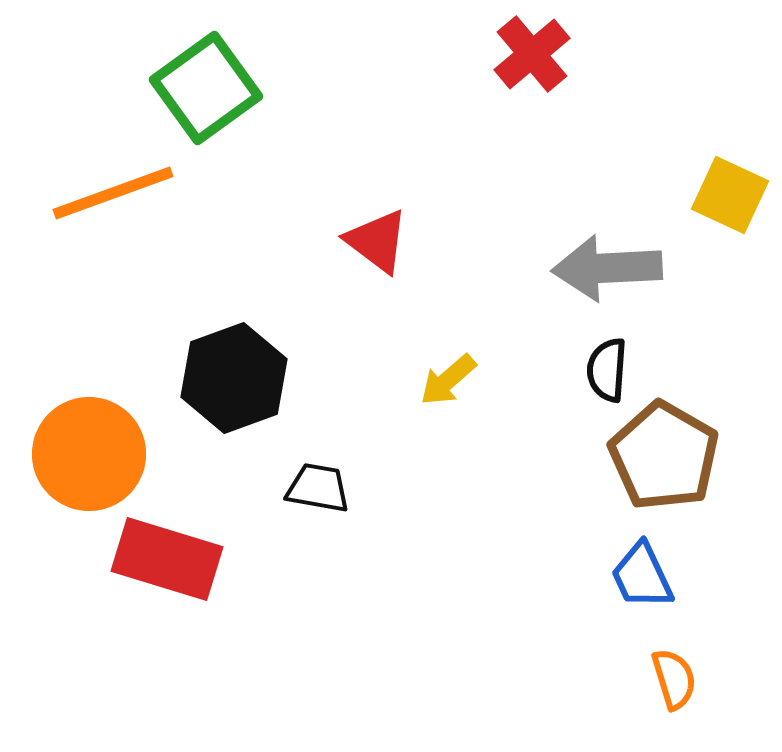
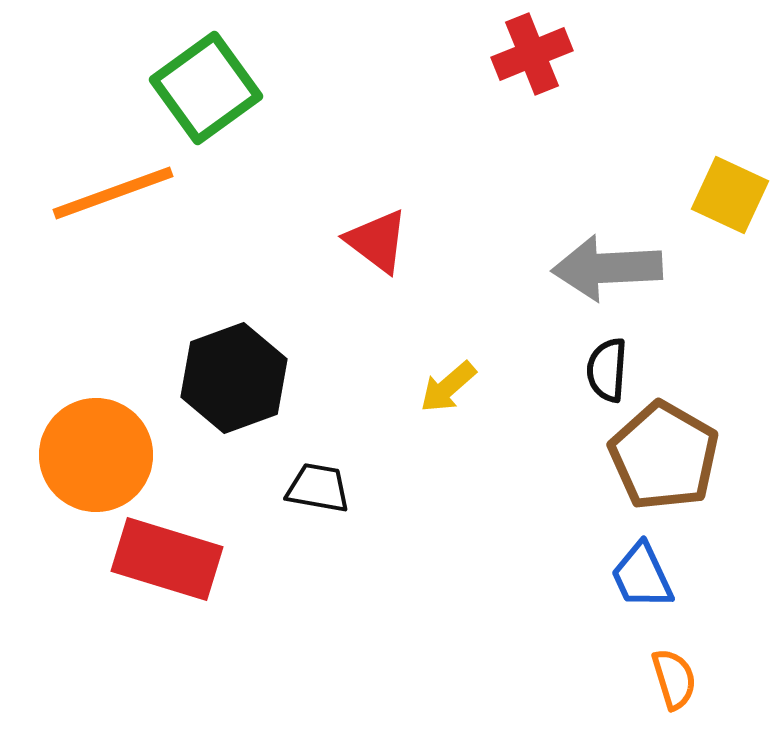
red cross: rotated 18 degrees clockwise
yellow arrow: moved 7 px down
orange circle: moved 7 px right, 1 px down
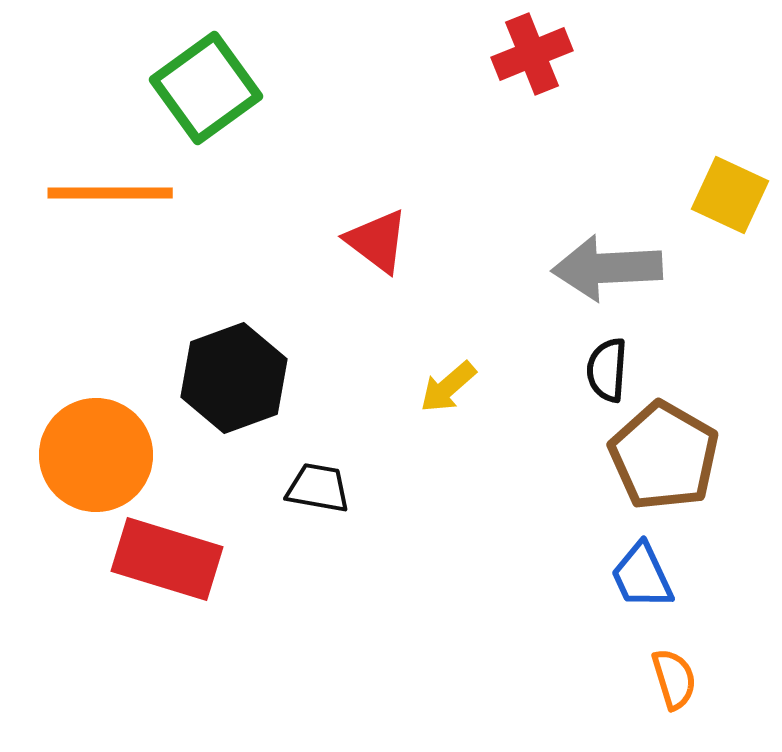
orange line: moved 3 px left; rotated 20 degrees clockwise
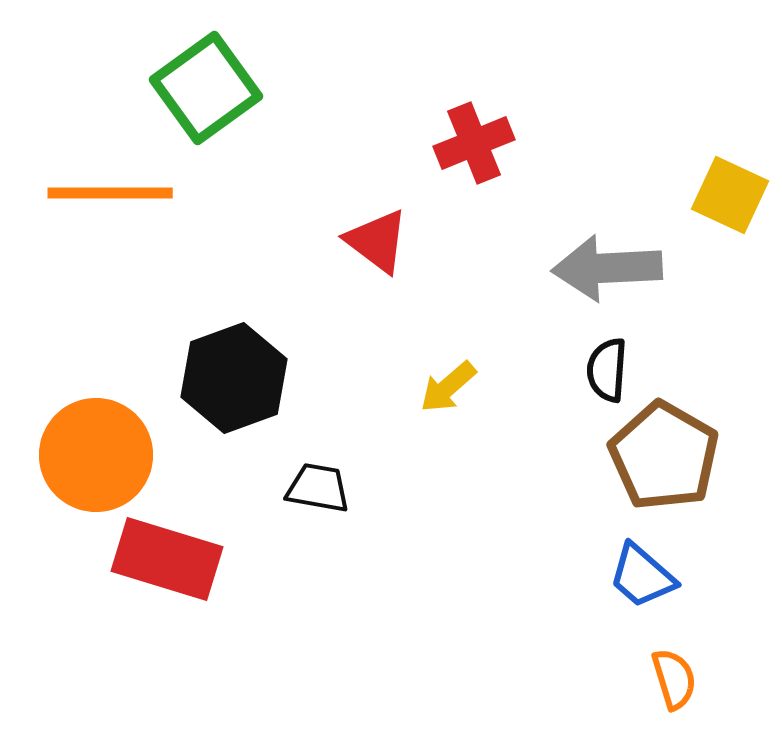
red cross: moved 58 px left, 89 px down
blue trapezoid: rotated 24 degrees counterclockwise
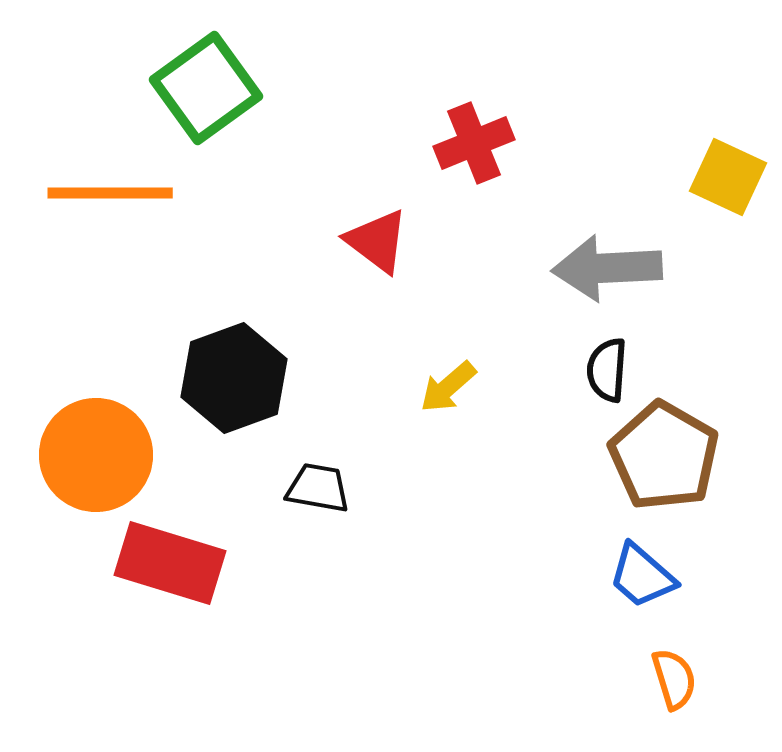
yellow square: moved 2 px left, 18 px up
red rectangle: moved 3 px right, 4 px down
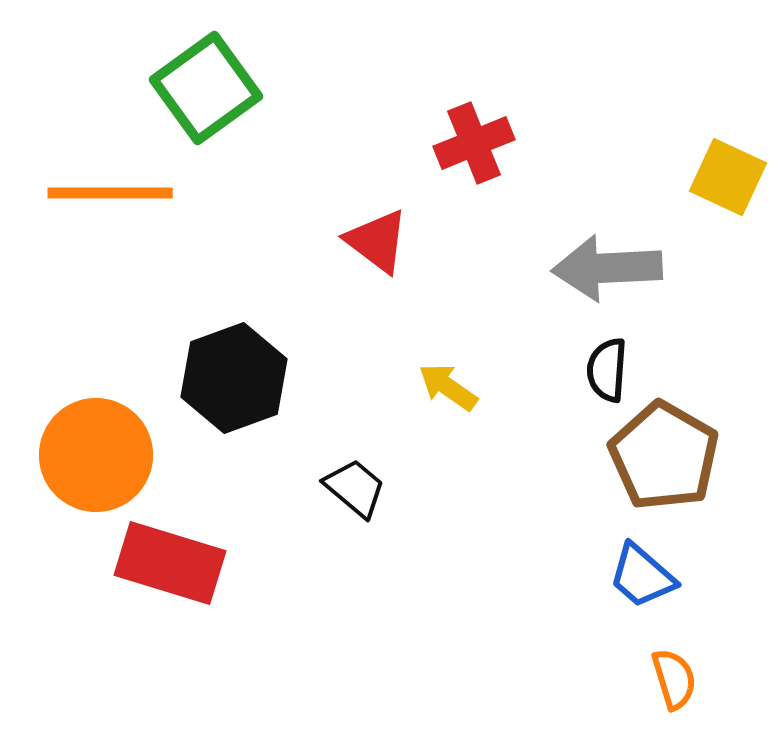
yellow arrow: rotated 76 degrees clockwise
black trapezoid: moved 37 px right; rotated 30 degrees clockwise
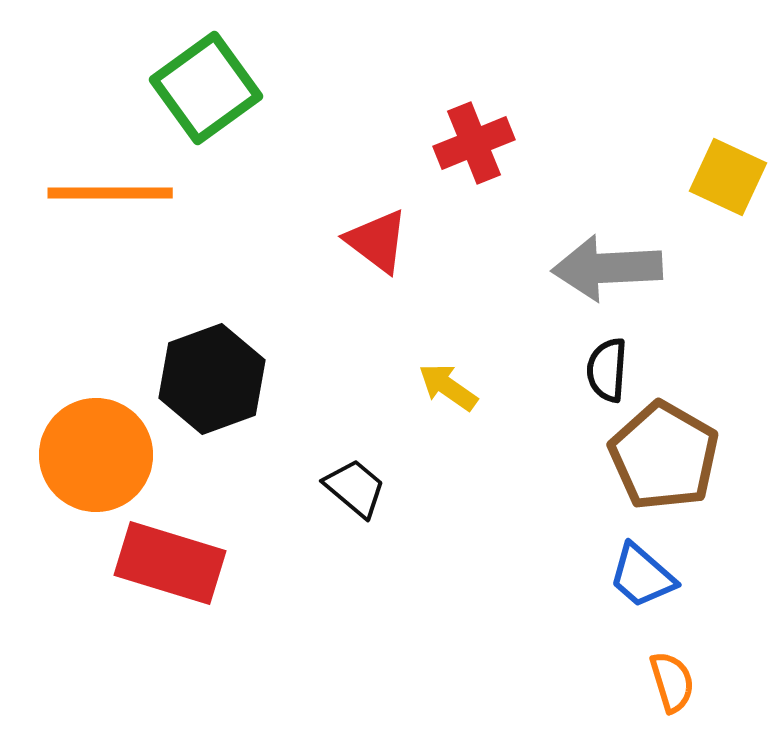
black hexagon: moved 22 px left, 1 px down
orange semicircle: moved 2 px left, 3 px down
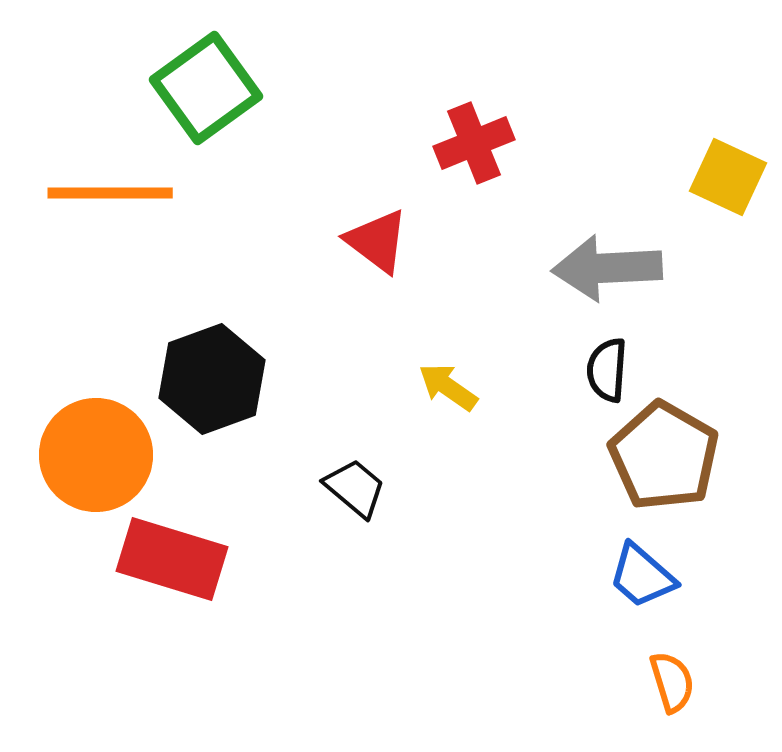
red rectangle: moved 2 px right, 4 px up
